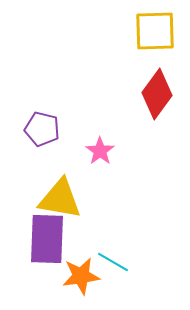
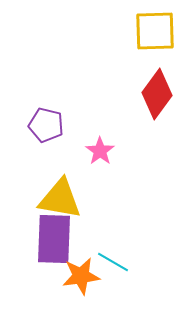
purple pentagon: moved 4 px right, 4 px up
purple rectangle: moved 7 px right
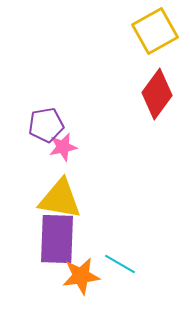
yellow square: rotated 27 degrees counterclockwise
purple pentagon: rotated 24 degrees counterclockwise
pink star: moved 37 px left, 4 px up; rotated 24 degrees clockwise
purple rectangle: moved 3 px right
cyan line: moved 7 px right, 2 px down
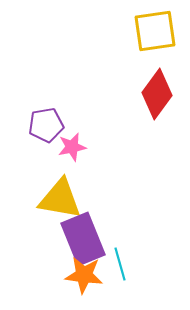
yellow square: rotated 21 degrees clockwise
pink star: moved 9 px right
purple rectangle: moved 26 px right; rotated 24 degrees counterclockwise
cyan line: rotated 44 degrees clockwise
orange star: moved 3 px right, 1 px up; rotated 15 degrees clockwise
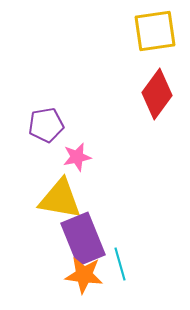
pink star: moved 5 px right, 10 px down
